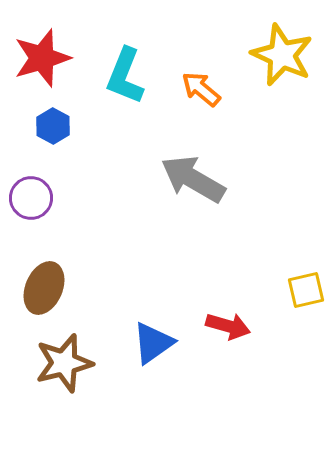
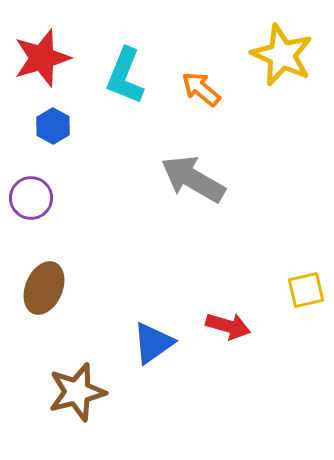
brown star: moved 13 px right, 29 px down
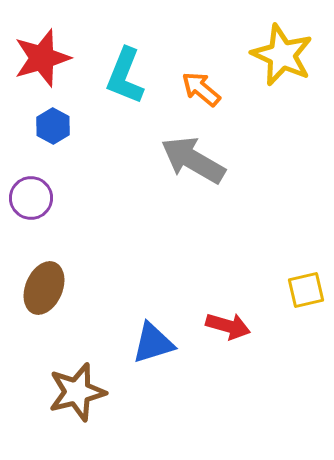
gray arrow: moved 19 px up
blue triangle: rotated 18 degrees clockwise
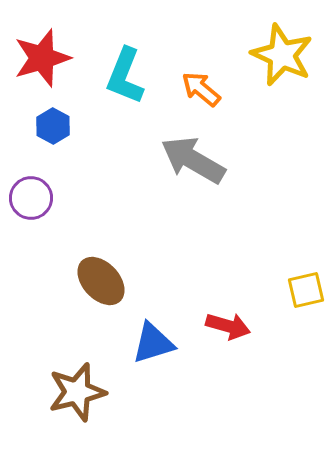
brown ellipse: moved 57 px right, 7 px up; rotated 66 degrees counterclockwise
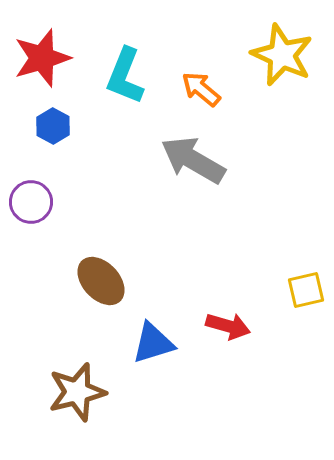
purple circle: moved 4 px down
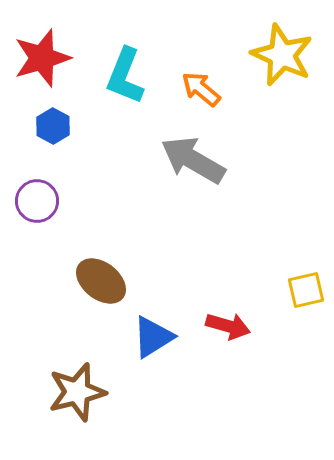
purple circle: moved 6 px right, 1 px up
brown ellipse: rotated 9 degrees counterclockwise
blue triangle: moved 6 px up; rotated 15 degrees counterclockwise
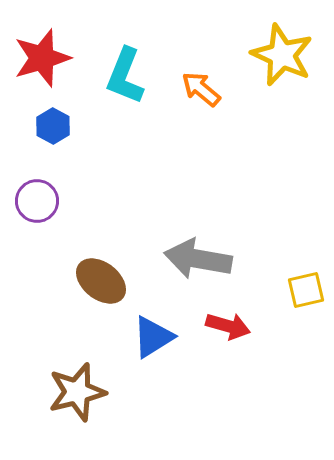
gray arrow: moved 5 px right, 99 px down; rotated 20 degrees counterclockwise
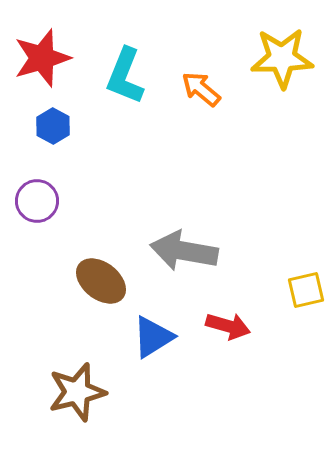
yellow star: moved 3 px down; rotated 26 degrees counterclockwise
gray arrow: moved 14 px left, 8 px up
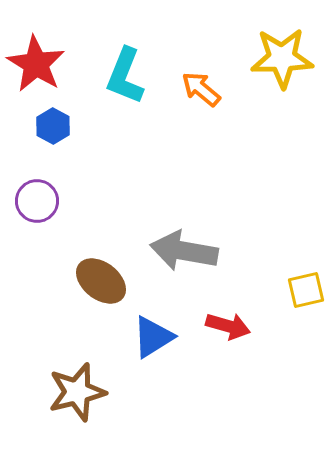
red star: moved 6 px left, 6 px down; rotated 24 degrees counterclockwise
